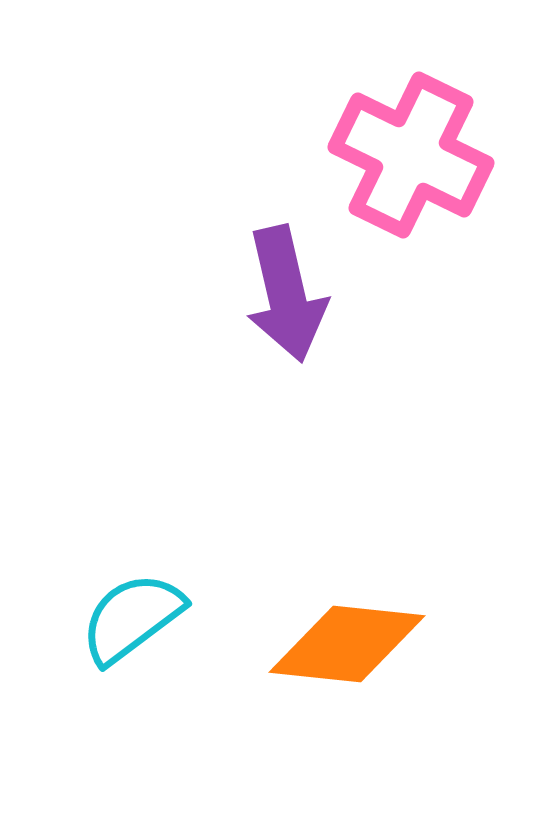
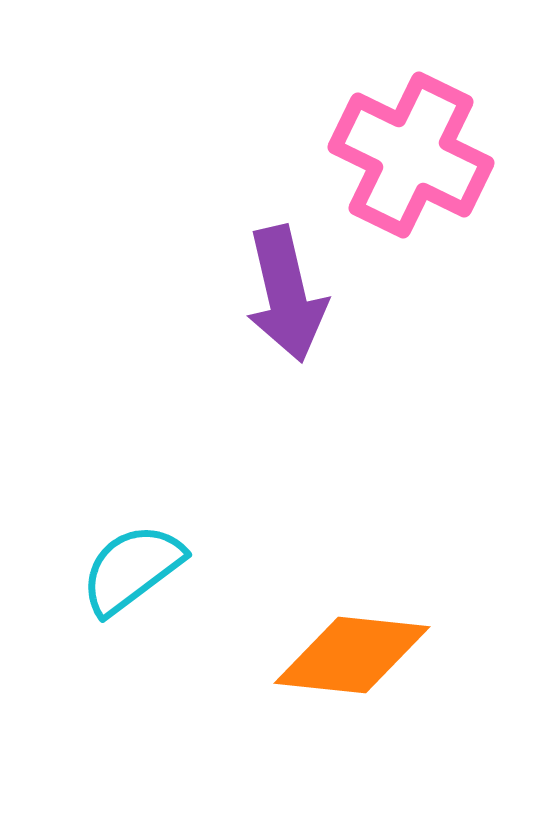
cyan semicircle: moved 49 px up
orange diamond: moved 5 px right, 11 px down
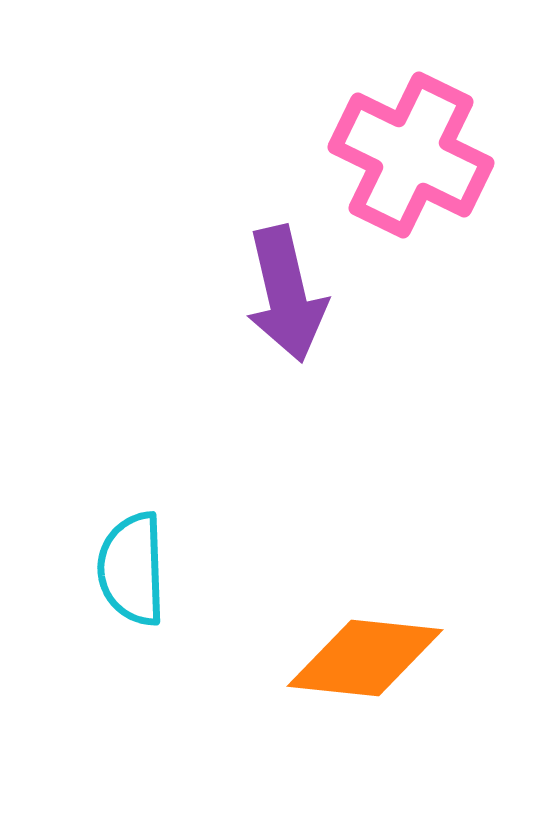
cyan semicircle: rotated 55 degrees counterclockwise
orange diamond: moved 13 px right, 3 px down
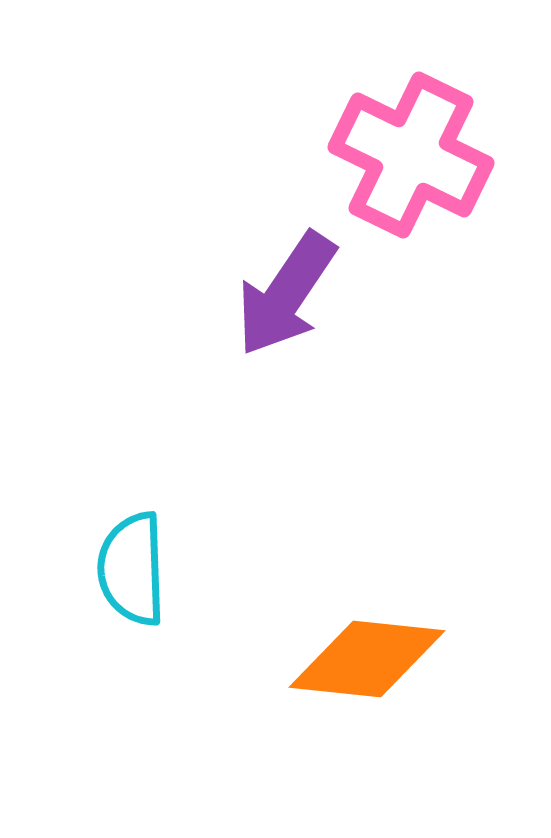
purple arrow: rotated 47 degrees clockwise
orange diamond: moved 2 px right, 1 px down
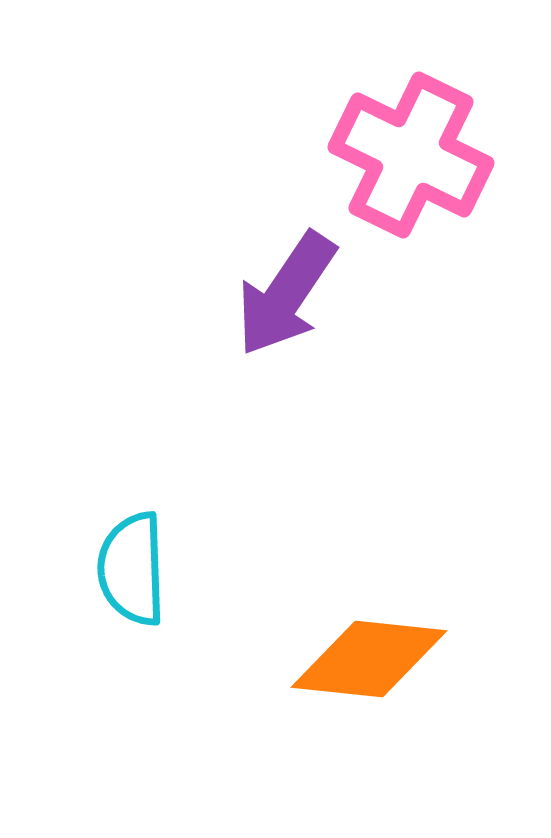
orange diamond: moved 2 px right
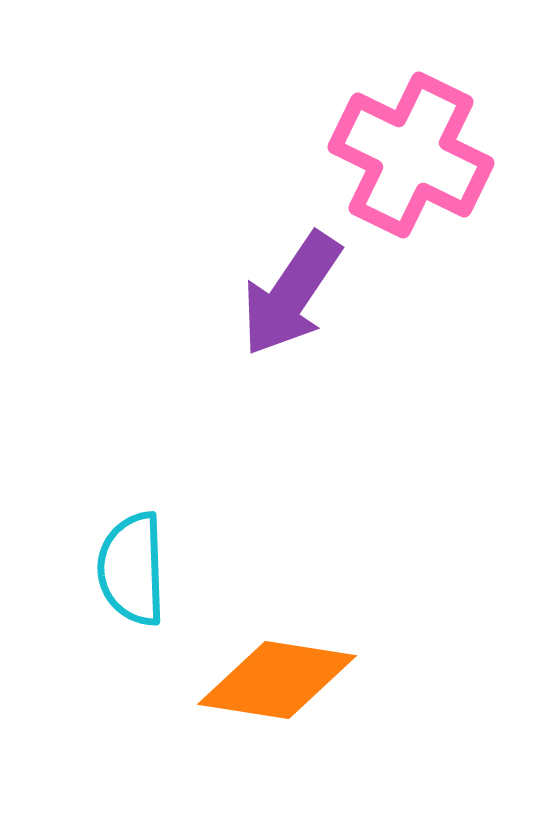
purple arrow: moved 5 px right
orange diamond: moved 92 px left, 21 px down; rotated 3 degrees clockwise
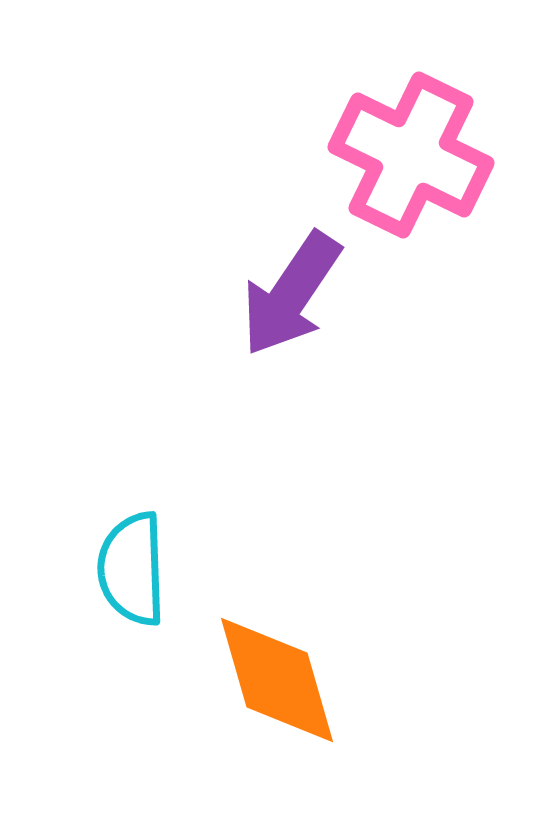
orange diamond: rotated 65 degrees clockwise
